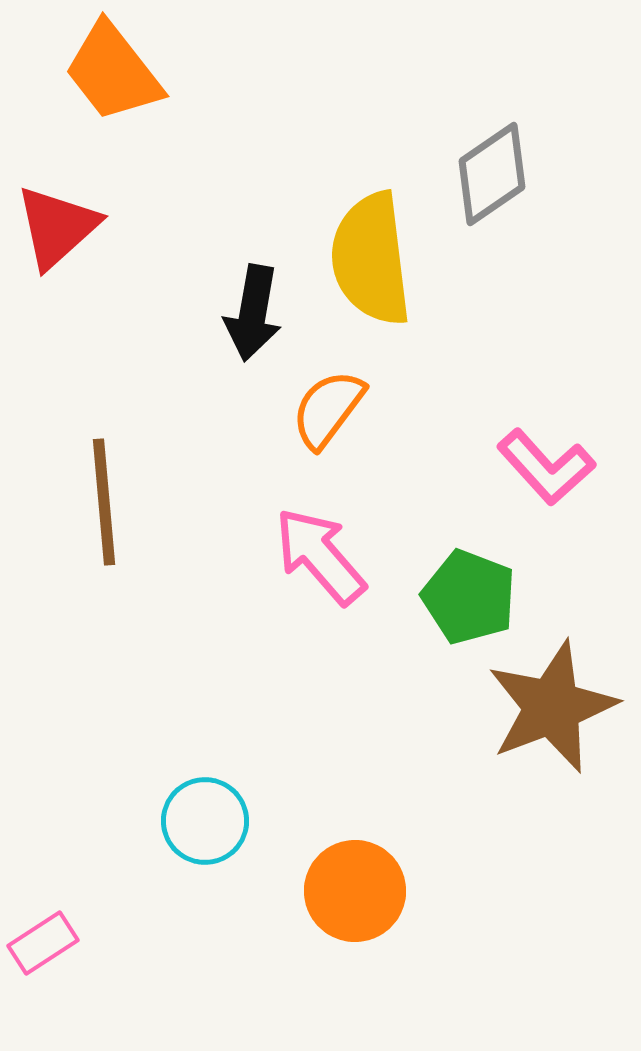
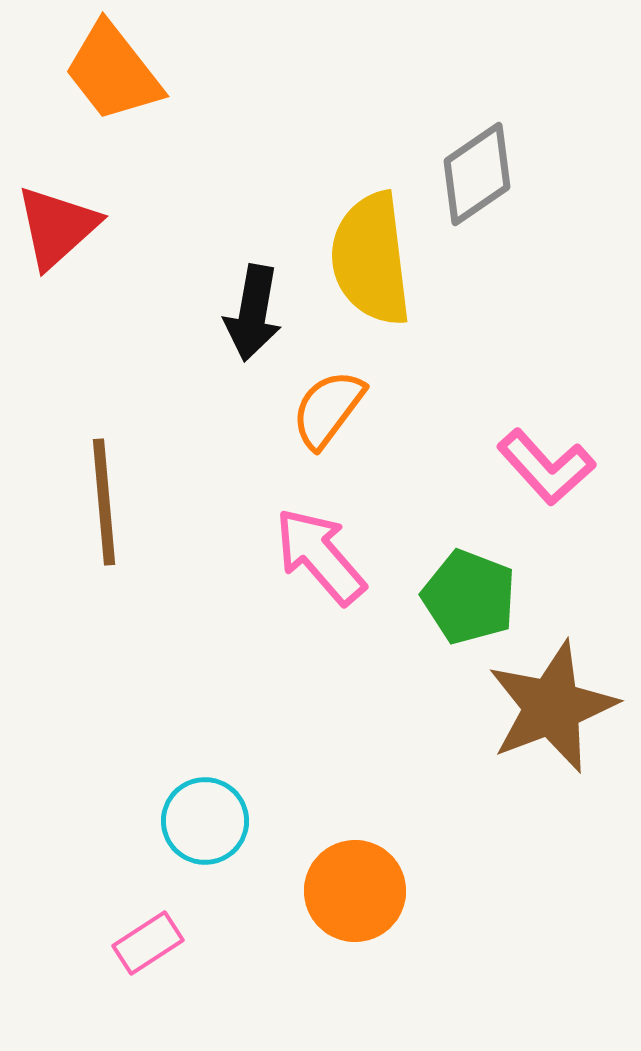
gray diamond: moved 15 px left
pink rectangle: moved 105 px right
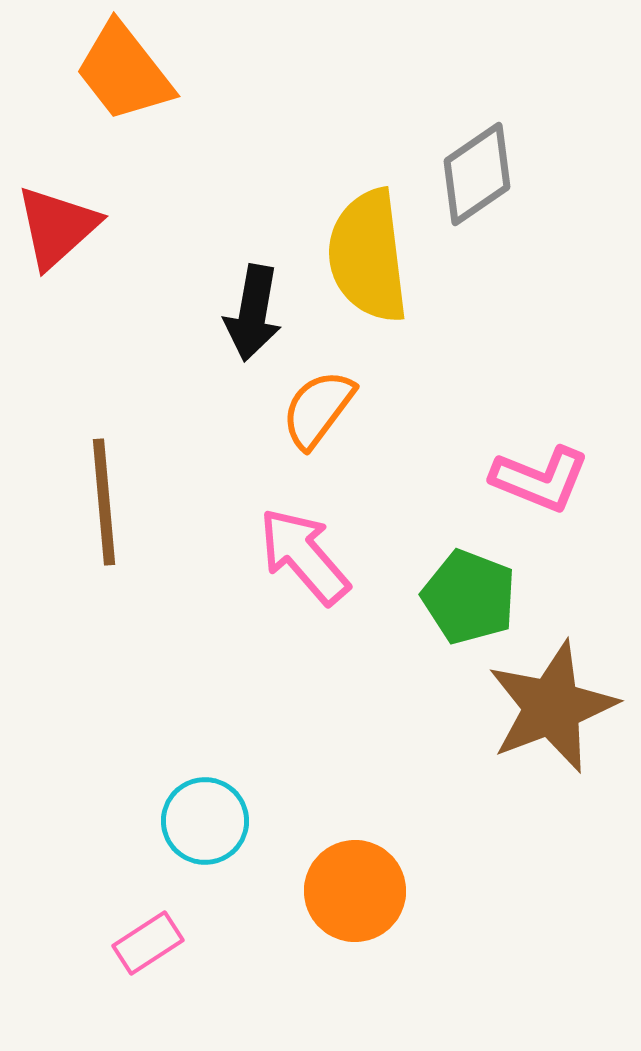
orange trapezoid: moved 11 px right
yellow semicircle: moved 3 px left, 3 px up
orange semicircle: moved 10 px left
pink L-shape: moved 6 px left, 12 px down; rotated 26 degrees counterclockwise
pink arrow: moved 16 px left
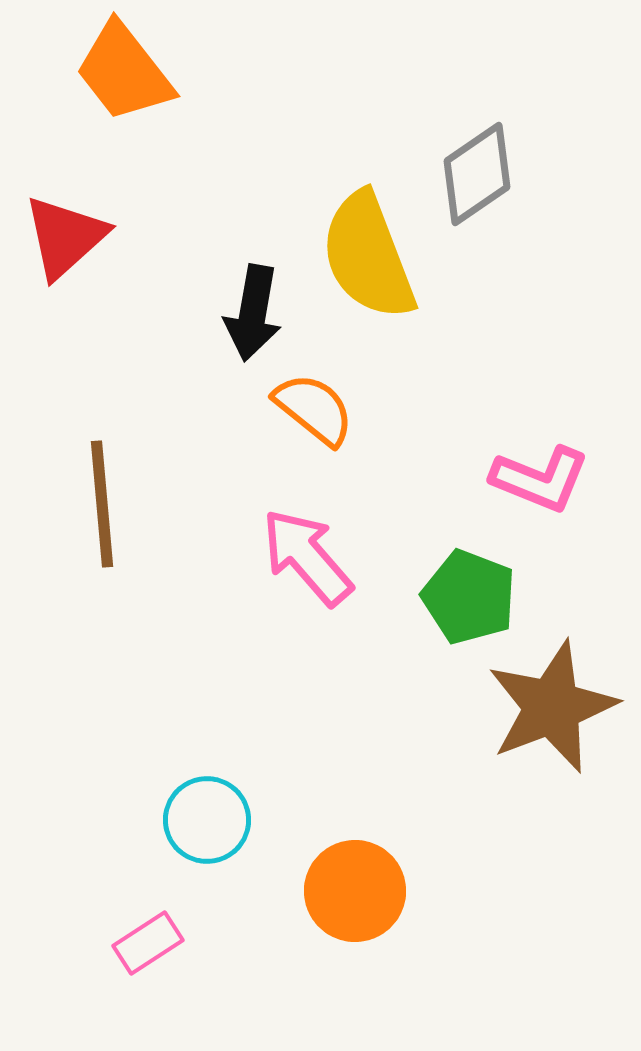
red triangle: moved 8 px right, 10 px down
yellow semicircle: rotated 14 degrees counterclockwise
orange semicircle: moved 4 px left; rotated 92 degrees clockwise
brown line: moved 2 px left, 2 px down
pink arrow: moved 3 px right, 1 px down
cyan circle: moved 2 px right, 1 px up
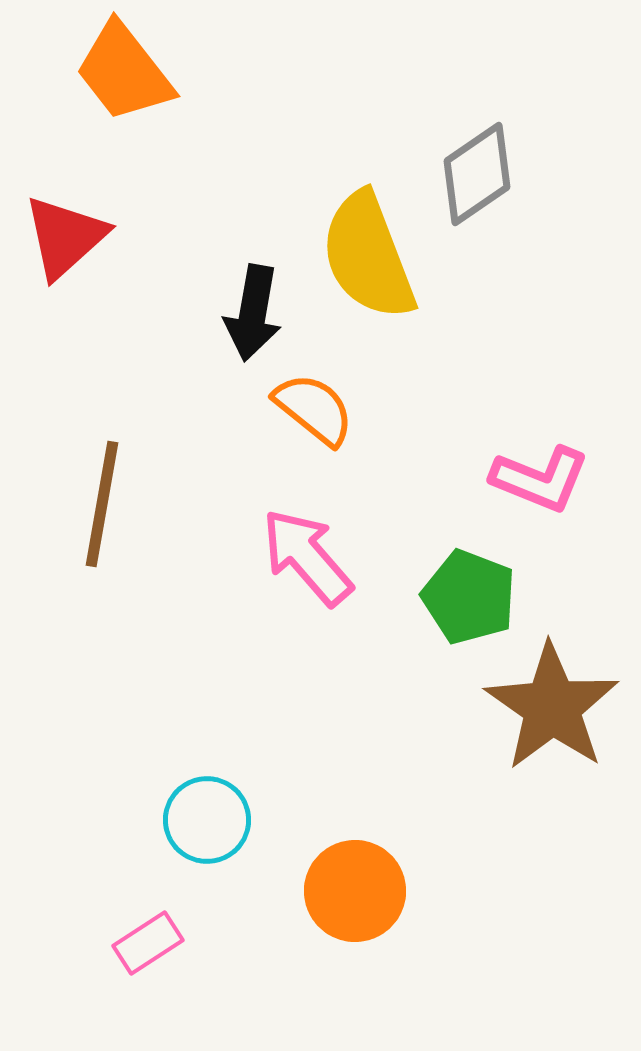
brown line: rotated 15 degrees clockwise
brown star: rotated 16 degrees counterclockwise
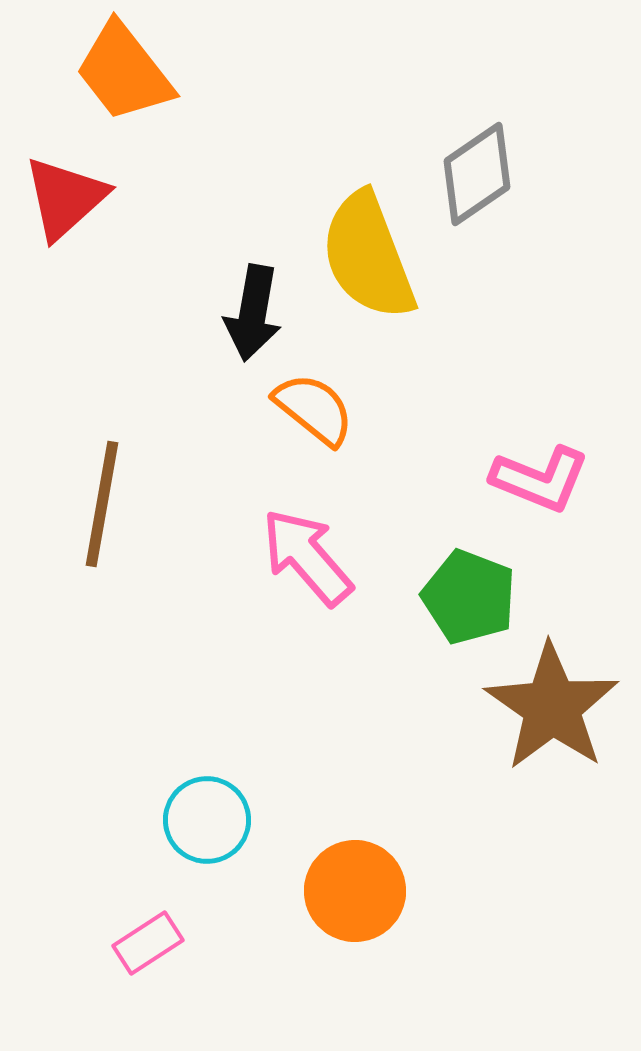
red triangle: moved 39 px up
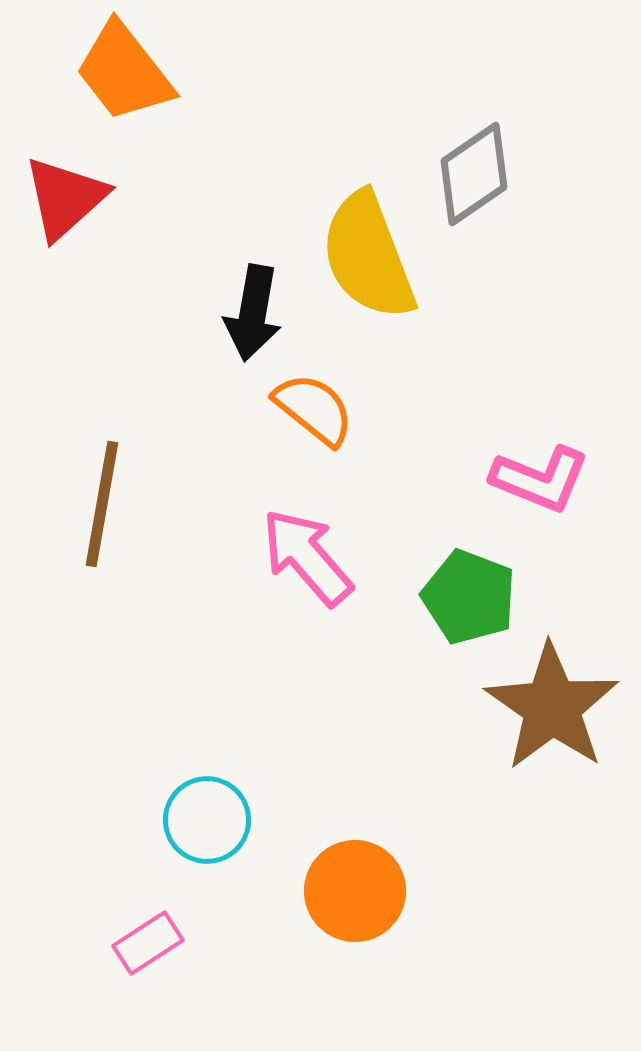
gray diamond: moved 3 px left
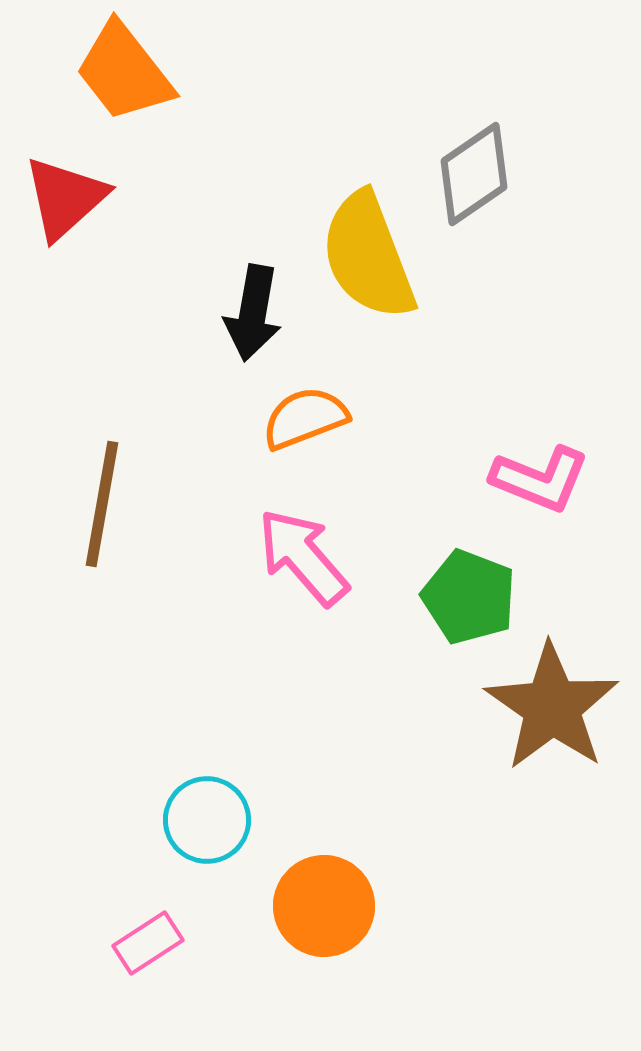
orange semicircle: moved 9 px left, 9 px down; rotated 60 degrees counterclockwise
pink arrow: moved 4 px left
orange circle: moved 31 px left, 15 px down
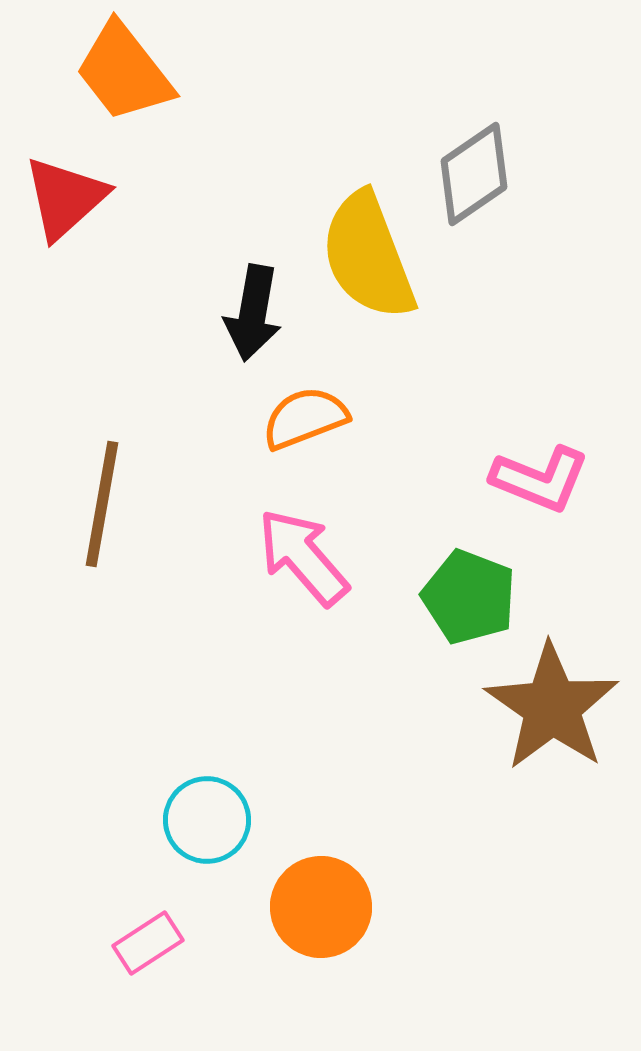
orange circle: moved 3 px left, 1 px down
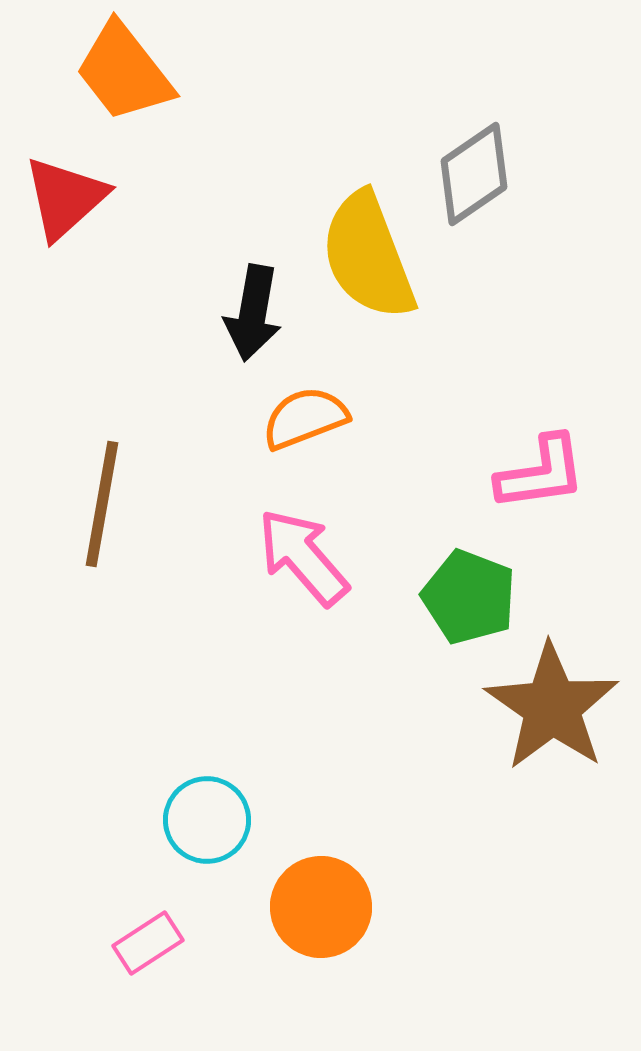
pink L-shape: moved 1 px right, 6 px up; rotated 30 degrees counterclockwise
